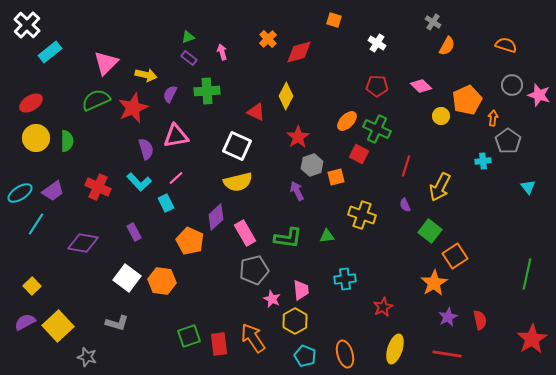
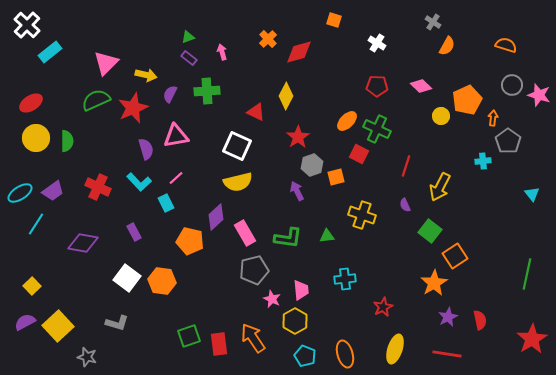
cyan triangle at (528, 187): moved 4 px right, 7 px down
orange pentagon at (190, 241): rotated 12 degrees counterclockwise
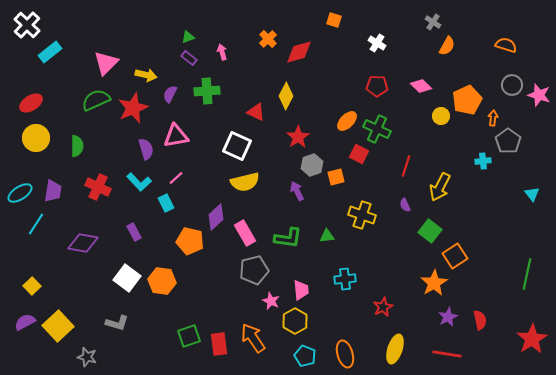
green semicircle at (67, 141): moved 10 px right, 5 px down
yellow semicircle at (238, 182): moved 7 px right
purple trapezoid at (53, 191): rotated 45 degrees counterclockwise
pink star at (272, 299): moved 1 px left, 2 px down
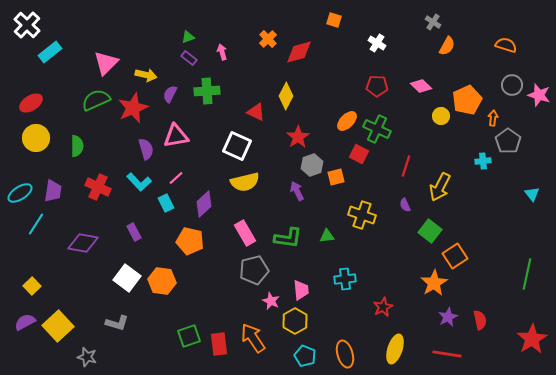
purple diamond at (216, 217): moved 12 px left, 13 px up
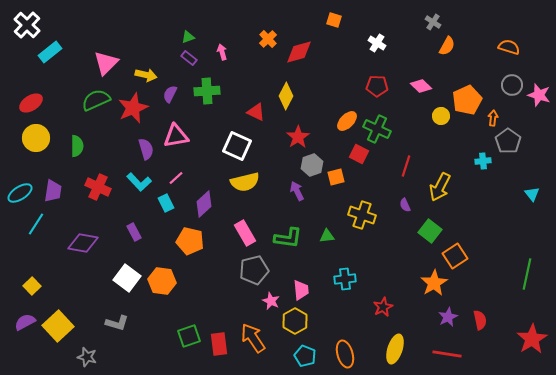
orange semicircle at (506, 45): moved 3 px right, 2 px down
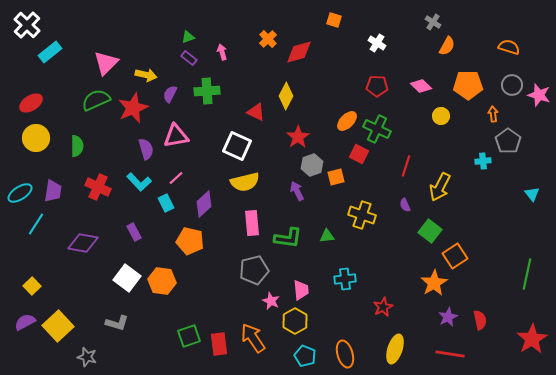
orange pentagon at (467, 100): moved 1 px right, 15 px up; rotated 24 degrees clockwise
orange arrow at (493, 118): moved 4 px up; rotated 14 degrees counterclockwise
pink rectangle at (245, 233): moved 7 px right, 10 px up; rotated 25 degrees clockwise
red line at (447, 354): moved 3 px right
